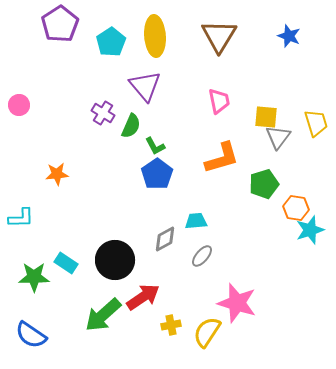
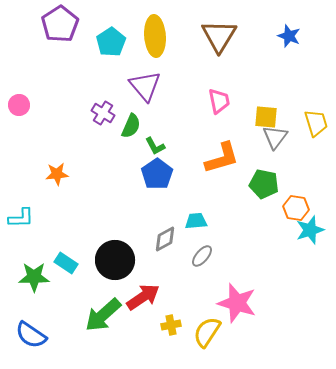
gray triangle: moved 3 px left
green pentagon: rotated 28 degrees clockwise
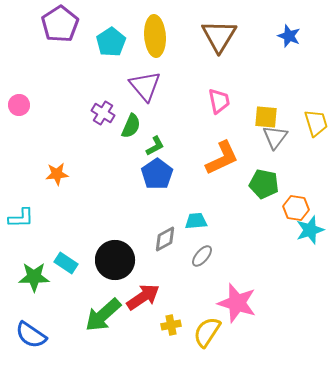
green L-shape: rotated 90 degrees counterclockwise
orange L-shape: rotated 9 degrees counterclockwise
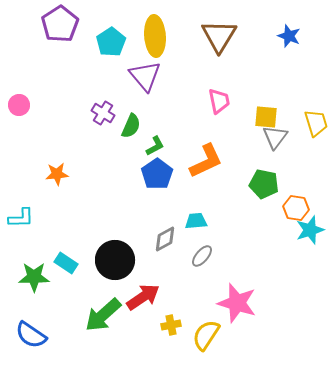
purple triangle: moved 10 px up
orange L-shape: moved 16 px left, 3 px down
yellow semicircle: moved 1 px left, 3 px down
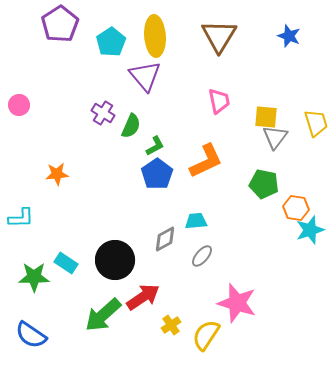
yellow cross: rotated 24 degrees counterclockwise
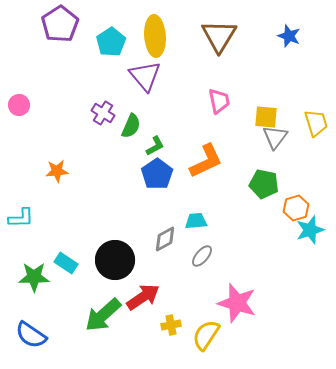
orange star: moved 3 px up
orange hexagon: rotated 25 degrees counterclockwise
yellow cross: rotated 24 degrees clockwise
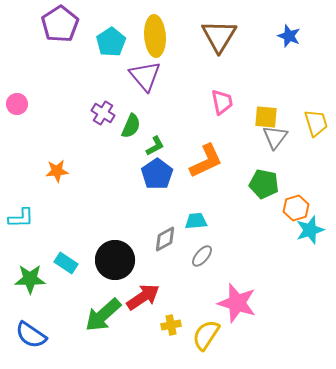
pink trapezoid: moved 3 px right, 1 px down
pink circle: moved 2 px left, 1 px up
green star: moved 4 px left, 2 px down
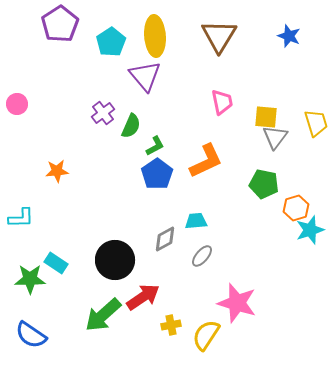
purple cross: rotated 20 degrees clockwise
cyan rectangle: moved 10 px left
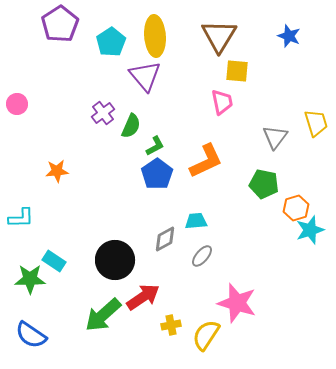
yellow square: moved 29 px left, 46 px up
cyan rectangle: moved 2 px left, 2 px up
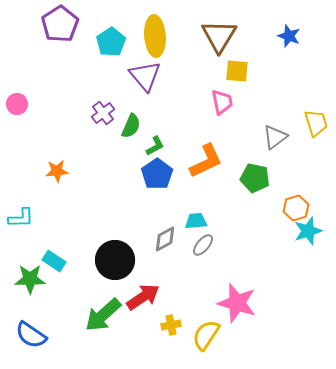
gray triangle: rotated 16 degrees clockwise
green pentagon: moved 9 px left, 6 px up
cyan star: moved 2 px left, 1 px down
gray ellipse: moved 1 px right, 11 px up
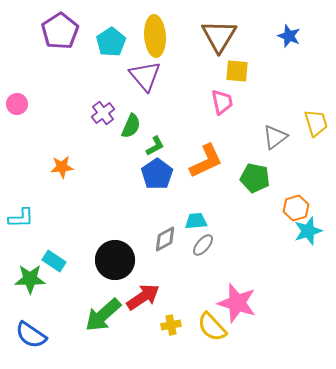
purple pentagon: moved 7 px down
orange star: moved 5 px right, 4 px up
yellow semicircle: moved 6 px right, 8 px up; rotated 76 degrees counterclockwise
